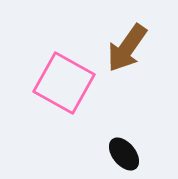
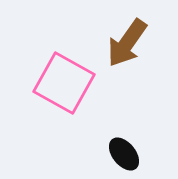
brown arrow: moved 5 px up
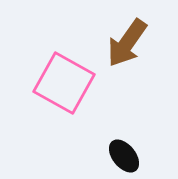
black ellipse: moved 2 px down
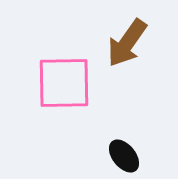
pink square: rotated 30 degrees counterclockwise
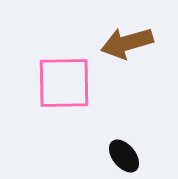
brown arrow: rotated 39 degrees clockwise
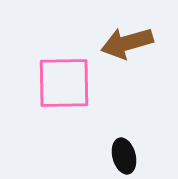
black ellipse: rotated 24 degrees clockwise
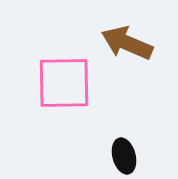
brown arrow: rotated 39 degrees clockwise
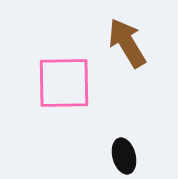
brown arrow: rotated 36 degrees clockwise
